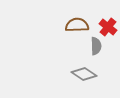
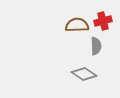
red cross: moved 5 px left, 6 px up; rotated 36 degrees clockwise
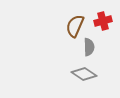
brown semicircle: moved 2 px left, 1 px down; rotated 65 degrees counterclockwise
gray semicircle: moved 7 px left, 1 px down
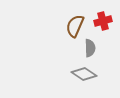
gray semicircle: moved 1 px right, 1 px down
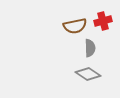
brown semicircle: rotated 125 degrees counterclockwise
gray diamond: moved 4 px right
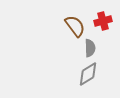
brown semicircle: rotated 115 degrees counterclockwise
gray diamond: rotated 65 degrees counterclockwise
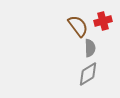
brown semicircle: moved 3 px right
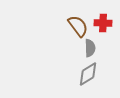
red cross: moved 2 px down; rotated 18 degrees clockwise
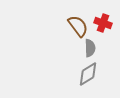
red cross: rotated 18 degrees clockwise
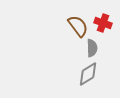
gray semicircle: moved 2 px right
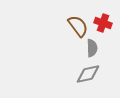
gray diamond: rotated 20 degrees clockwise
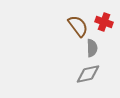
red cross: moved 1 px right, 1 px up
